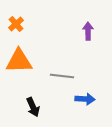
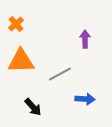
purple arrow: moved 3 px left, 8 px down
orange triangle: moved 2 px right
gray line: moved 2 px left, 2 px up; rotated 35 degrees counterclockwise
black arrow: rotated 18 degrees counterclockwise
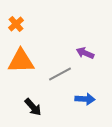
purple arrow: moved 14 px down; rotated 66 degrees counterclockwise
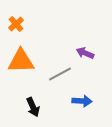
blue arrow: moved 3 px left, 2 px down
black arrow: rotated 18 degrees clockwise
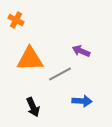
orange cross: moved 4 px up; rotated 21 degrees counterclockwise
purple arrow: moved 4 px left, 2 px up
orange triangle: moved 9 px right, 2 px up
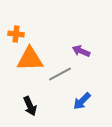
orange cross: moved 14 px down; rotated 21 degrees counterclockwise
blue arrow: rotated 132 degrees clockwise
black arrow: moved 3 px left, 1 px up
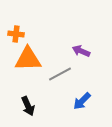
orange triangle: moved 2 px left
black arrow: moved 2 px left
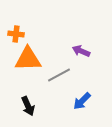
gray line: moved 1 px left, 1 px down
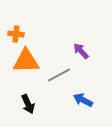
purple arrow: rotated 24 degrees clockwise
orange triangle: moved 2 px left, 2 px down
blue arrow: moved 1 px right, 1 px up; rotated 72 degrees clockwise
black arrow: moved 2 px up
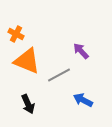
orange cross: rotated 21 degrees clockwise
orange triangle: moved 1 px right; rotated 24 degrees clockwise
